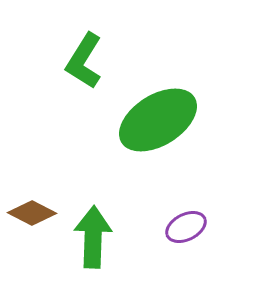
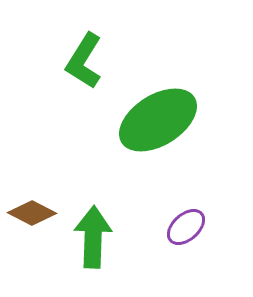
purple ellipse: rotated 15 degrees counterclockwise
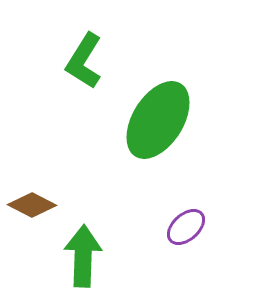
green ellipse: rotated 26 degrees counterclockwise
brown diamond: moved 8 px up
green arrow: moved 10 px left, 19 px down
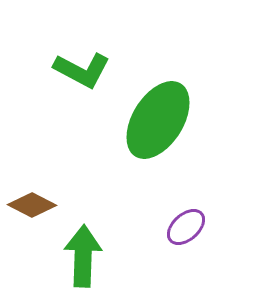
green L-shape: moved 2 px left, 9 px down; rotated 94 degrees counterclockwise
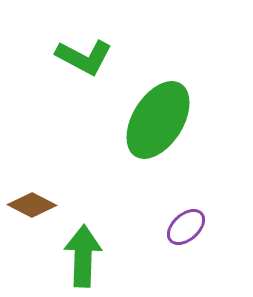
green L-shape: moved 2 px right, 13 px up
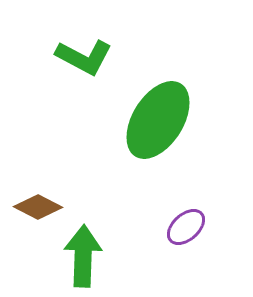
brown diamond: moved 6 px right, 2 px down
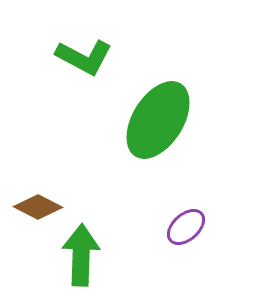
green arrow: moved 2 px left, 1 px up
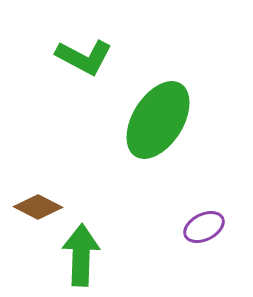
purple ellipse: moved 18 px right; rotated 15 degrees clockwise
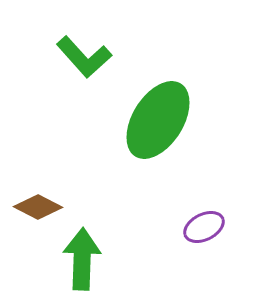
green L-shape: rotated 20 degrees clockwise
green arrow: moved 1 px right, 4 px down
